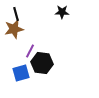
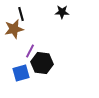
black line: moved 5 px right
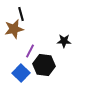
black star: moved 2 px right, 29 px down
black hexagon: moved 2 px right, 2 px down
blue square: rotated 30 degrees counterclockwise
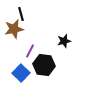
black star: rotated 16 degrees counterclockwise
